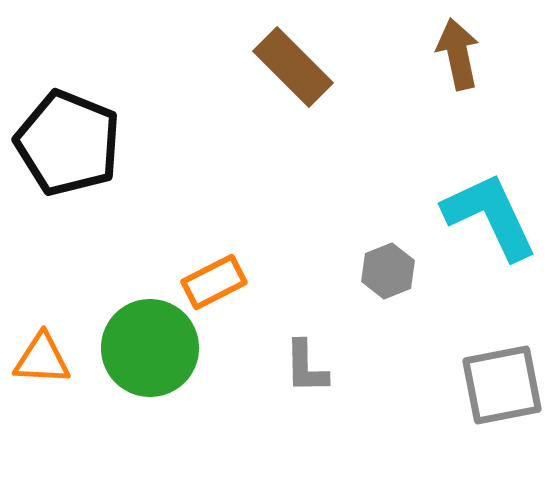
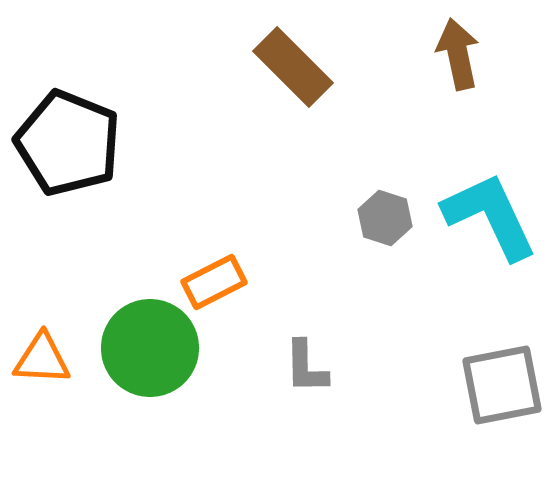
gray hexagon: moved 3 px left, 53 px up; rotated 20 degrees counterclockwise
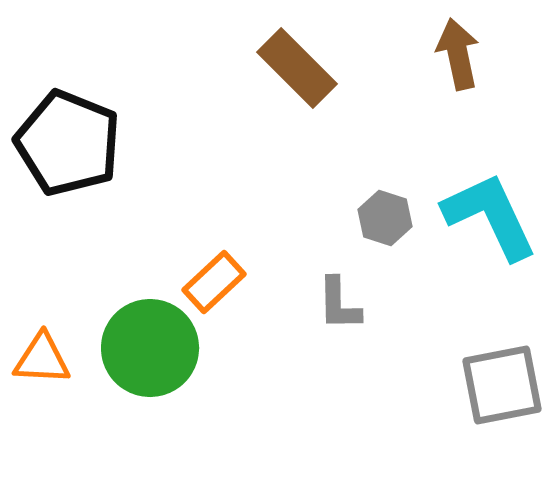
brown rectangle: moved 4 px right, 1 px down
orange rectangle: rotated 16 degrees counterclockwise
gray L-shape: moved 33 px right, 63 px up
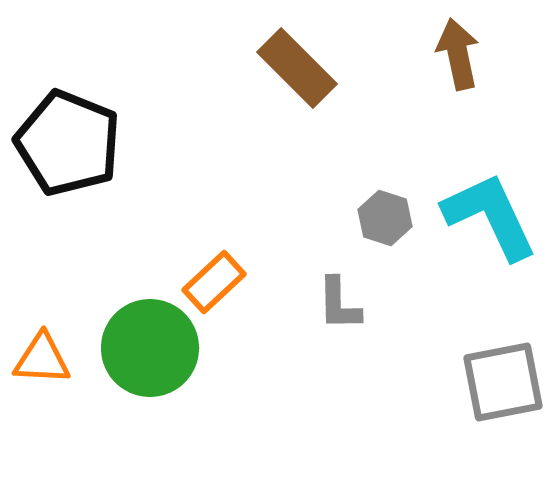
gray square: moved 1 px right, 3 px up
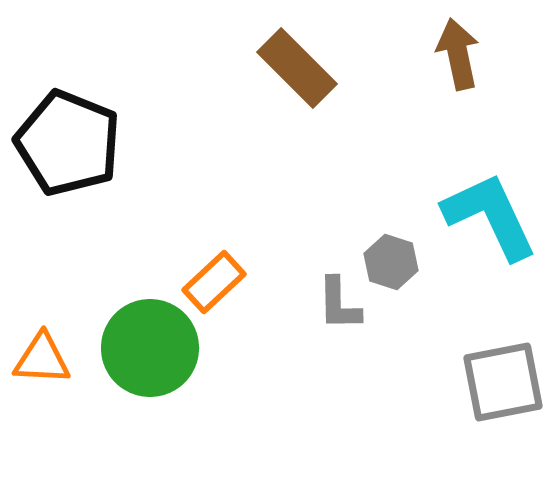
gray hexagon: moved 6 px right, 44 px down
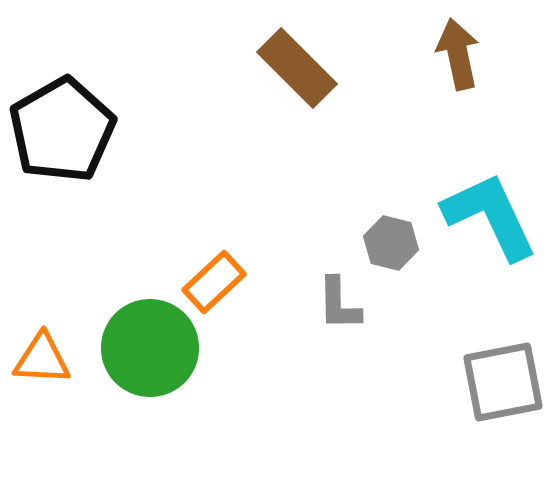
black pentagon: moved 6 px left, 13 px up; rotated 20 degrees clockwise
gray hexagon: moved 19 px up; rotated 4 degrees counterclockwise
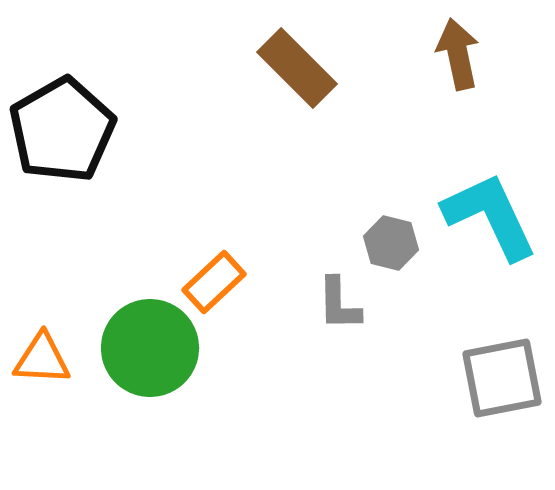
gray square: moved 1 px left, 4 px up
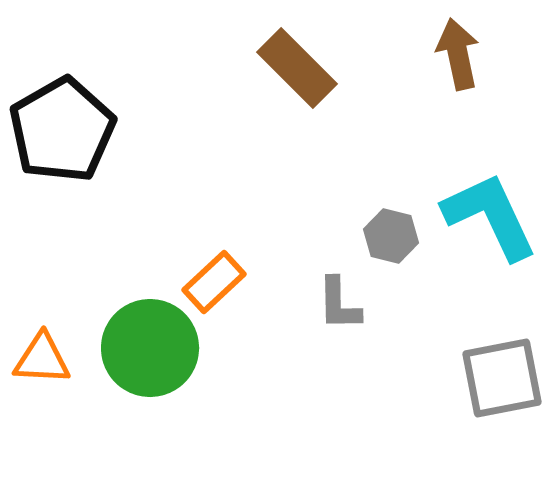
gray hexagon: moved 7 px up
